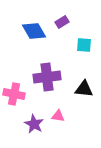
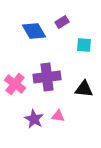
pink cross: moved 1 px right, 10 px up; rotated 25 degrees clockwise
purple star: moved 5 px up
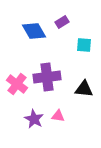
pink cross: moved 2 px right
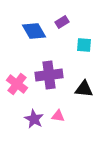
purple cross: moved 2 px right, 2 px up
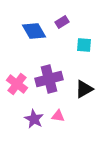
purple cross: moved 4 px down; rotated 8 degrees counterclockwise
black triangle: rotated 36 degrees counterclockwise
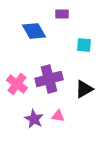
purple rectangle: moved 8 px up; rotated 32 degrees clockwise
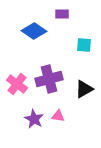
blue diamond: rotated 25 degrees counterclockwise
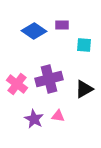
purple rectangle: moved 11 px down
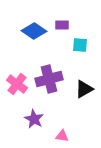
cyan square: moved 4 px left
pink triangle: moved 4 px right, 20 px down
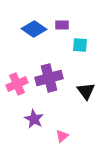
blue diamond: moved 2 px up
purple cross: moved 1 px up
pink cross: rotated 30 degrees clockwise
black triangle: moved 2 px right, 2 px down; rotated 36 degrees counterclockwise
pink triangle: rotated 48 degrees counterclockwise
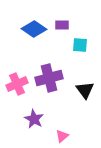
black triangle: moved 1 px left, 1 px up
